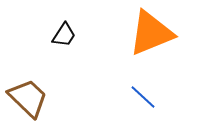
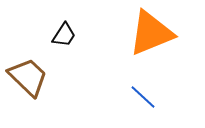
brown trapezoid: moved 21 px up
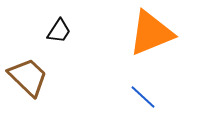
black trapezoid: moved 5 px left, 4 px up
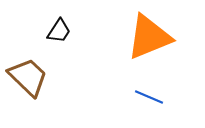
orange triangle: moved 2 px left, 4 px down
blue line: moved 6 px right; rotated 20 degrees counterclockwise
